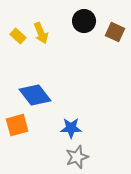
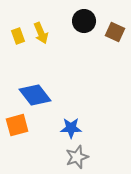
yellow rectangle: rotated 28 degrees clockwise
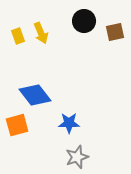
brown square: rotated 36 degrees counterclockwise
blue star: moved 2 px left, 5 px up
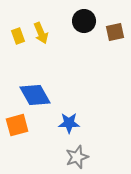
blue diamond: rotated 8 degrees clockwise
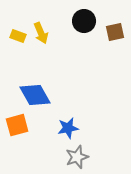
yellow rectangle: rotated 49 degrees counterclockwise
blue star: moved 1 px left, 5 px down; rotated 10 degrees counterclockwise
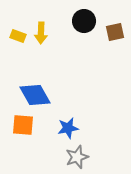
yellow arrow: rotated 25 degrees clockwise
orange square: moved 6 px right; rotated 20 degrees clockwise
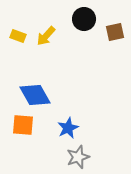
black circle: moved 2 px up
yellow arrow: moved 5 px right, 3 px down; rotated 40 degrees clockwise
blue star: rotated 15 degrees counterclockwise
gray star: moved 1 px right
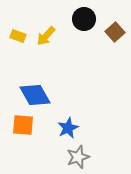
brown square: rotated 30 degrees counterclockwise
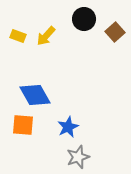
blue star: moved 1 px up
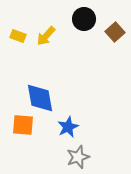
blue diamond: moved 5 px right, 3 px down; rotated 20 degrees clockwise
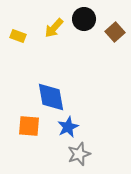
yellow arrow: moved 8 px right, 8 px up
blue diamond: moved 11 px right, 1 px up
orange square: moved 6 px right, 1 px down
gray star: moved 1 px right, 3 px up
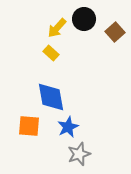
yellow arrow: moved 3 px right
yellow rectangle: moved 33 px right, 17 px down; rotated 21 degrees clockwise
